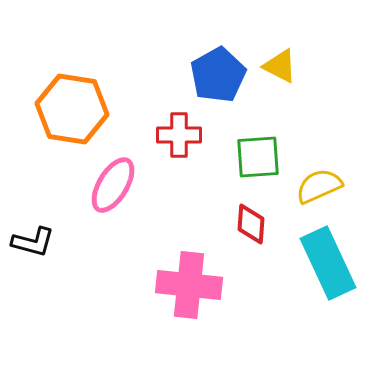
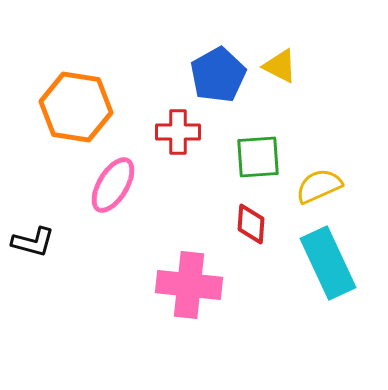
orange hexagon: moved 4 px right, 2 px up
red cross: moved 1 px left, 3 px up
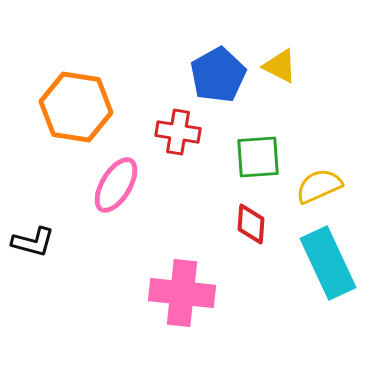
red cross: rotated 9 degrees clockwise
pink ellipse: moved 3 px right
pink cross: moved 7 px left, 8 px down
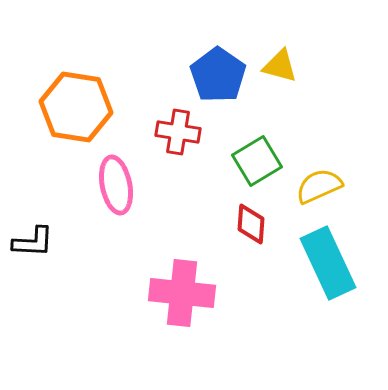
yellow triangle: rotated 12 degrees counterclockwise
blue pentagon: rotated 8 degrees counterclockwise
green square: moved 1 px left, 4 px down; rotated 27 degrees counterclockwise
pink ellipse: rotated 42 degrees counterclockwise
black L-shape: rotated 12 degrees counterclockwise
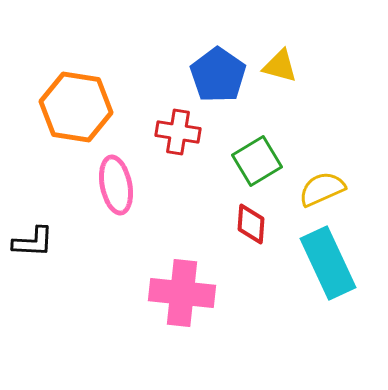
yellow semicircle: moved 3 px right, 3 px down
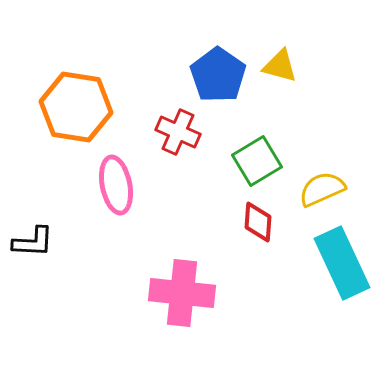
red cross: rotated 15 degrees clockwise
red diamond: moved 7 px right, 2 px up
cyan rectangle: moved 14 px right
